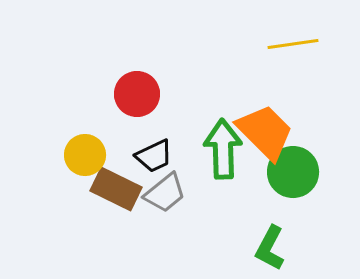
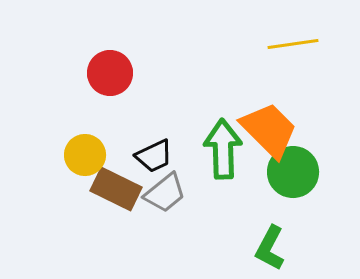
red circle: moved 27 px left, 21 px up
orange trapezoid: moved 4 px right, 2 px up
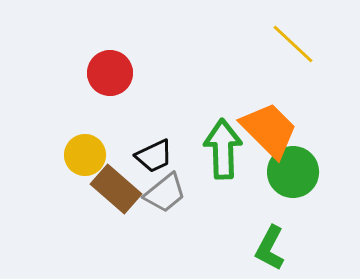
yellow line: rotated 51 degrees clockwise
brown rectangle: rotated 15 degrees clockwise
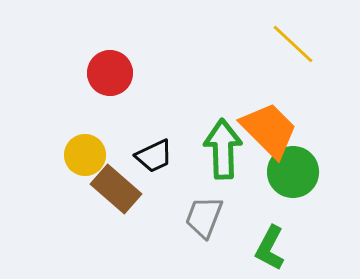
gray trapezoid: moved 39 px right, 24 px down; rotated 150 degrees clockwise
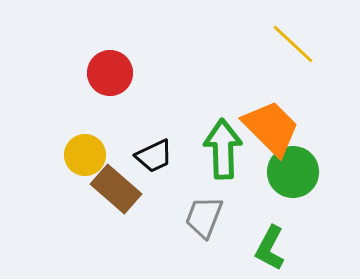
orange trapezoid: moved 2 px right, 2 px up
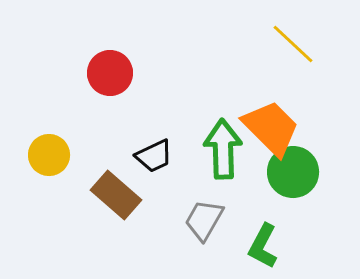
yellow circle: moved 36 px left
brown rectangle: moved 6 px down
gray trapezoid: moved 3 px down; rotated 9 degrees clockwise
green L-shape: moved 7 px left, 2 px up
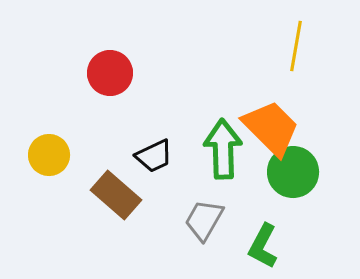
yellow line: moved 3 px right, 2 px down; rotated 57 degrees clockwise
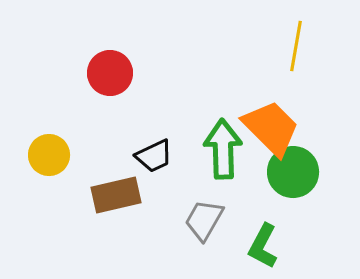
brown rectangle: rotated 54 degrees counterclockwise
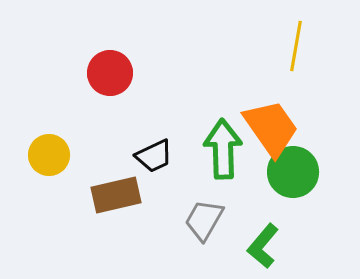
orange trapezoid: rotated 10 degrees clockwise
green L-shape: rotated 12 degrees clockwise
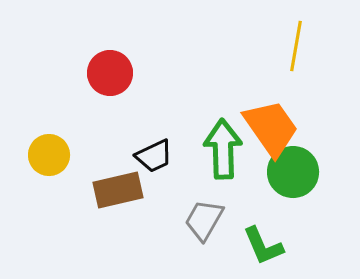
brown rectangle: moved 2 px right, 5 px up
green L-shape: rotated 63 degrees counterclockwise
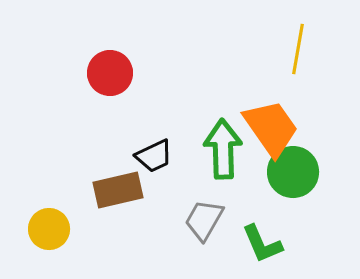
yellow line: moved 2 px right, 3 px down
yellow circle: moved 74 px down
green L-shape: moved 1 px left, 2 px up
